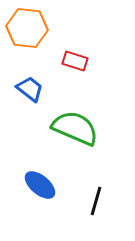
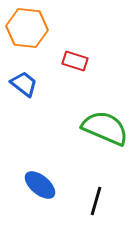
blue trapezoid: moved 6 px left, 5 px up
green semicircle: moved 30 px right
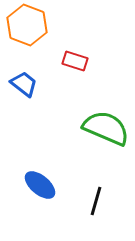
orange hexagon: moved 3 px up; rotated 15 degrees clockwise
green semicircle: moved 1 px right
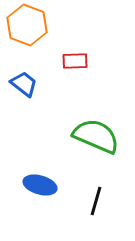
red rectangle: rotated 20 degrees counterclockwise
green semicircle: moved 10 px left, 8 px down
blue ellipse: rotated 24 degrees counterclockwise
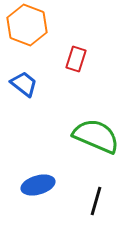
red rectangle: moved 1 px right, 2 px up; rotated 70 degrees counterclockwise
blue ellipse: moved 2 px left; rotated 32 degrees counterclockwise
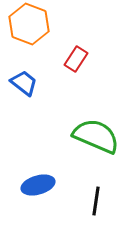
orange hexagon: moved 2 px right, 1 px up
red rectangle: rotated 15 degrees clockwise
blue trapezoid: moved 1 px up
black line: rotated 8 degrees counterclockwise
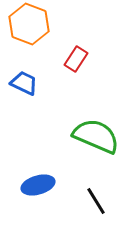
blue trapezoid: rotated 12 degrees counterclockwise
black line: rotated 40 degrees counterclockwise
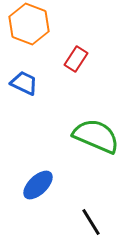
blue ellipse: rotated 28 degrees counterclockwise
black line: moved 5 px left, 21 px down
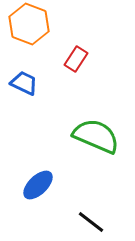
black line: rotated 20 degrees counterclockwise
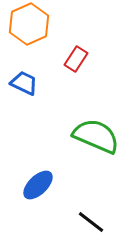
orange hexagon: rotated 15 degrees clockwise
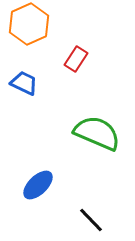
green semicircle: moved 1 px right, 3 px up
black line: moved 2 px up; rotated 8 degrees clockwise
